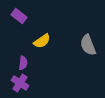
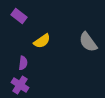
gray semicircle: moved 3 px up; rotated 15 degrees counterclockwise
purple cross: moved 2 px down
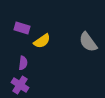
purple rectangle: moved 3 px right, 12 px down; rotated 21 degrees counterclockwise
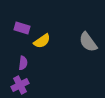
purple cross: rotated 30 degrees clockwise
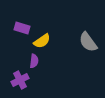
purple semicircle: moved 11 px right, 2 px up
purple cross: moved 5 px up
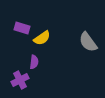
yellow semicircle: moved 3 px up
purple semicircle: moved 1 px down
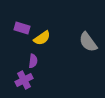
purple semicircle: moved 1 px left, 1 px up
purple cross: moved 4 px right
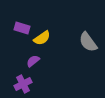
purple semicircle: rotated 136 degrees counterclockwise
purple cross: moved 1 px left, 4 px down
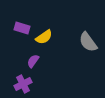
yellow semicircle: moved 2 px right, 1 px up
purple semicircle: rotated 16 degrees counterclockwise
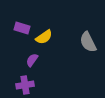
gray semicircle: rotated 10 degrees clockwise
purple semicircle: moved 1 px left, 1 px up
purple cross: moved 2 px right, 1 px down; rotated 18 degrees clockwise
